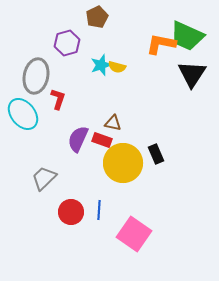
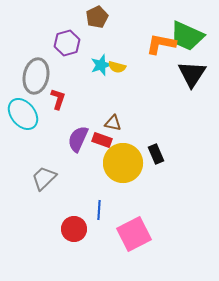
red circle: moved 3 px right, 17 px down
pink square: rotated 28 degrees clockwise
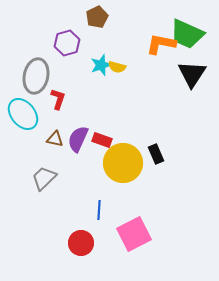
green trapezoid: moved 2 px up
brown triangle: moved 58 px left, 16 px down
red circle: moved 7 px right, 14 px down
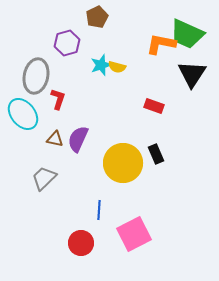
red rectangle: moved 52 px right, 34 px up
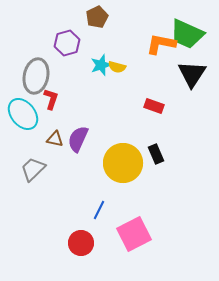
red L-shape: moved 7 px left
gray trapezoid: moved 11 px left, 9 px up
blue line: rotated 24 degrees clockwise
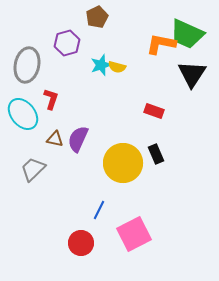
gray ellipse: moved 9 px left, 11 px up
red rectangle: moved 5 px down
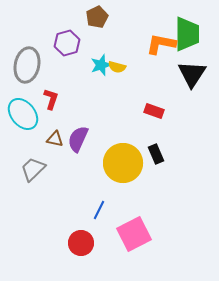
green trapezoid: rotated 114 degrees counterclockwise
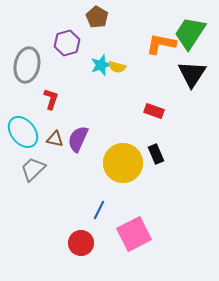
brown pentagon: rotated 15 degrees counterclockwise
green trapezoid: moved 3 px right, 1 px up; rotated 147 degrees counterclockwise
cyan ellipse: moved 18 px down
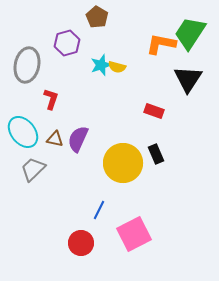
black triangle: moved 4 px left, 5 px down
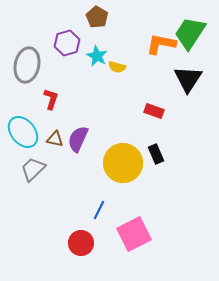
cyan star: moved 4 px left, 9 px up; rotated 25 degrees counterclockwise
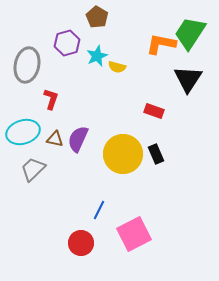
cyan star: rotated 20 degrees clockwise
cyan ellipse: rotated 68 degrees counterclockwise
yellow circle: moved 9 px up
